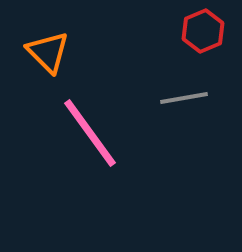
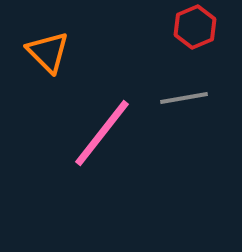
red hexagon: moved 8 px left, 4 px up
pink line: moved 12 px right; rotated 74 degrees clockwise
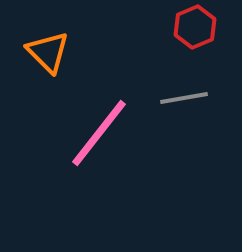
pink line: moved 3 px left
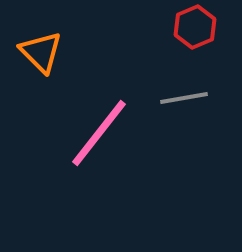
orange triangle: moved 7 px left
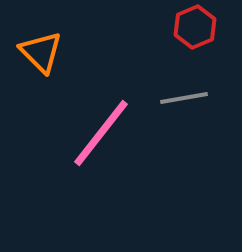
pink line: moved 2 px right
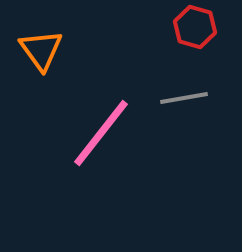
red hexagon: rotated 21 degrees counterclockwise
orange triangle: moved 2 px up; rotated 9 degrees clockwise
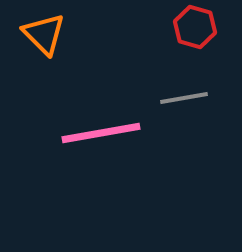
orange triangle: moved 3 px right, 16 px up; rotated 9 degrees counterclockwise
pink line: rotated 42 degrees clockwise
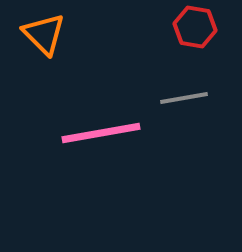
red hexagon: rotated 6 degrees counterclockwise
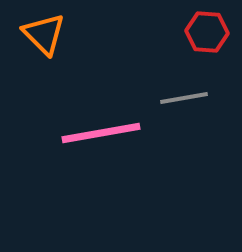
red hexagon: moved 12 px right, 5 px down; rotated 6 degrees counterclockwise
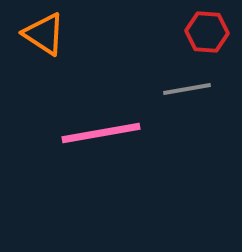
orange triangle: rotated 12 degrees counterclockwise
gray line: moved 3 px right, 9 px up
